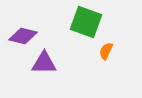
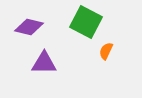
green square: rotated 8 degrees clockwise
purple diamond: moved 6 px right, 9 px up
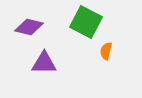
orange semicircle: rotated 12 degrees counterclockwise
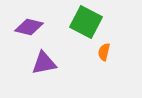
orange semicircle: moved 2 px left, 1 px down
purple triangle: rotated 12 degrees counterclockwise
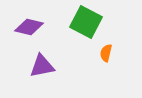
orange semicircle: moved 2 px right, 1 px down
purple triangle: moved 2 px left, 3 px down
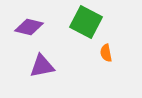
orange semicircle: rotated 24 degrees counterclockwise
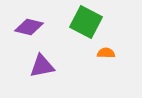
orange semicircle: rotated 102 degrees clockwise
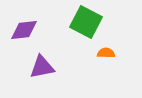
purple diamond: moved 5 px left, 3 px down; rotated 20 degrees counterclockwise
purple triangle: moved 1 px down
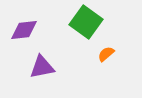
green square: rotated 8 degrees clockwise
orange semicircle: moved 1 px down; rotated 42 degrees counterclockwise
